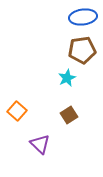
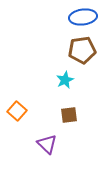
cyan star: moved 2 px left, 2 px down
brown square: rotated 24 degrees clockwise
purple triangle: moved 7 px right
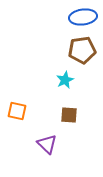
orange square: rotated 30 degrees counterclockwise
brown square: rotated 12 degrees clockwise
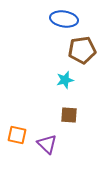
blue ellipse: moved 19 px left, 2 px down; rotated 16 degrees clockwise
cyan star: rotated 12 degrees clockwise
orange square: moved 24 px down
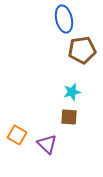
blue ellipse: rotated 68 degrees clockwise
cyan star: moved 7 px right, 12 px down
brown square: moved 2 px down
orange square: rotated 18 degrees clockwise
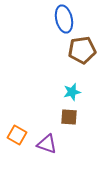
purple triangle: rotated 25 degrees counterclockwise
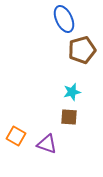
blue ellipse: rotated 12 degrees counterclockwise
brown pentagon: rotated 8 degrees counterclockwise
orange square: moved 1 px left, 1 px down
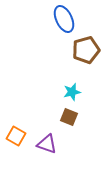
brown pentagon: moved 4 px right
brown square: rotated 18 degrees clockwise
